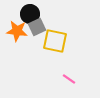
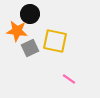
gray square: moved 7 px left, 21 px down
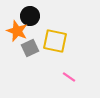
black circle: moved 2 px down
orange star: rotated 15 degrees clockwise
pink line: moved 2 px up
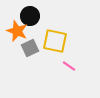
pink line: moved 11 px up
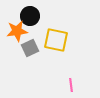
orange star: rotated 30 degrees counterclockwise
yellow square: moved 1 px right, 1 px up
pink line: moved 2 px right, 19 px down; rotated 48 degrees clockwise
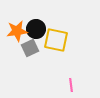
black circle: moved 6 px right, 13 px down
